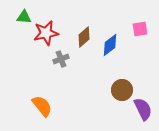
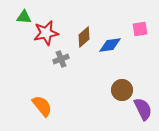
blue diamond: rotated 30 degrees clockwise
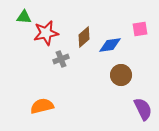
brown circle: moved 1 px left, 15 px up
orange semicircle: rotated 65 degrees counterclockwise
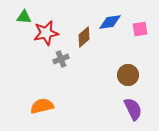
blue diamond: moved 23 px up
brown circle: moved 7 px right
purple semicircle: moved 10 px left
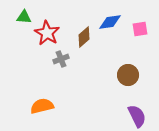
red star: moved 1 px right; rotated 30 degrees counterclockwise
purple semicircle: moved 4 px right, 7 px down
